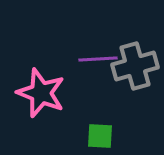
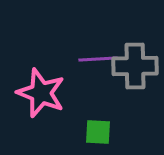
gray cross: rotated 15 degrees clockwise
green square: moved 2 px left, 4 px up
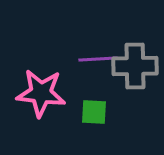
pink star: rotated 15 degrees counterclockwise
green square: moved 4 px left, 20 px up
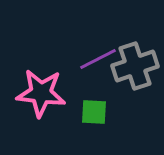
purple line: rotated 24 degrees counterclockwise
gray cross: rotated 18 degrees counterclockwise
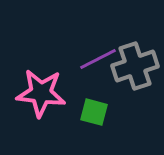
green square: rotated 12 degrees clockwise
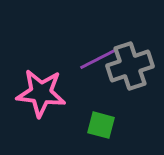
gray cross: moved 5 px left
green square: moved 7 px right, 13 px down
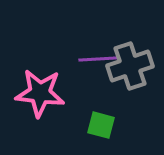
purple line: rotated 24 degrees clockwise
pink star: moved 1 px left
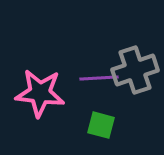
purple line: moved 1 px right, 19 px down
gray cross: moved 5 px right, 4 px down
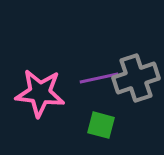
gray cross: moved 1 px right, 8 px down
purple line: rotated 9 degrees counterclockwise
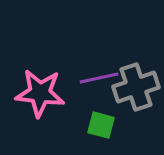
gray cross: moved 9 px down
